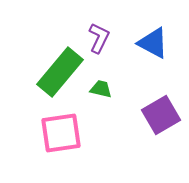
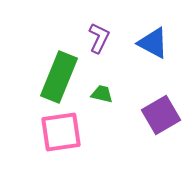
green rectangle: moved 1 px left, 5 px down; rotated 18 degrees counterclockwise
green trapezoid: moved 1 px right, 5 px down
pink square: moved 1 px up
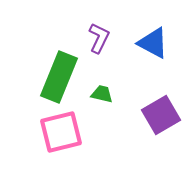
pink square: rotated 6 degrees counterclockwise
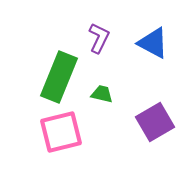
purple square: moved 6 px left, 7 px down
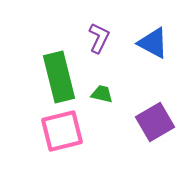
green rectangle: rotated 36 degrees counterclockwise
pink square: moved 1 px right, 1 px up
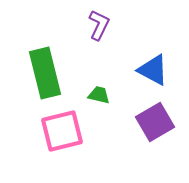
purple L-shape: moved 13 px up
blue triangle: moved 27 px down
green rectangle: moved 14 px left, 4 px up
green trapezoid: moved 3 px left, 1 px down
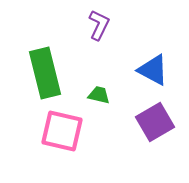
pink square: rotated 27 degrees clockwise
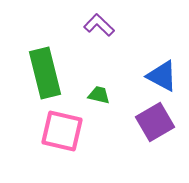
purple L-shape: rotated 72 degrees counterclockwise
blue triangle: moved 9 px right, 6 px down
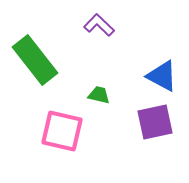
green rectangle: moved 10 px left, 13 px up; rotated 24 degrees counterclockwise
purple square: rotated 18 degrees clockwise
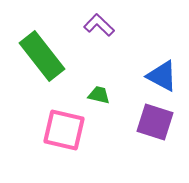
green rectangle: moved 7 px right, 4 px up
purple square: rotated 30 degrees clockwise
pink square: moved 2 px right, 1 px up
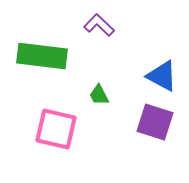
green rectangle: rotated 45 degrees counterclockwise
green trapezoid: rotated 130 degrees counterclockwise
pink square: moved 8 px left, 1 px up
